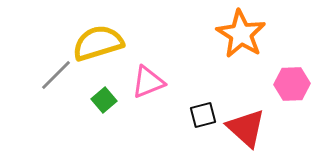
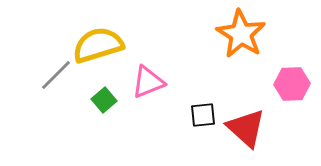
yellow semicircle: moved 2 px down
black square: rotated 8 degrees clockwise
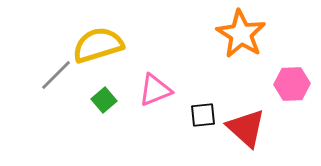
pink triangle: moved 7 px right, 8 px down
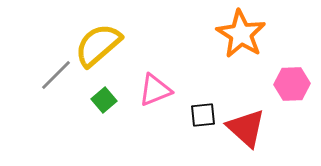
yellow semicircle: rotated 24 degrees counterclockwise
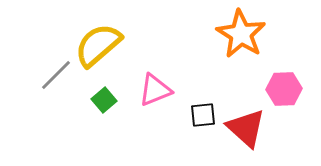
pink hexagon: moved 8 px left, 5 px down
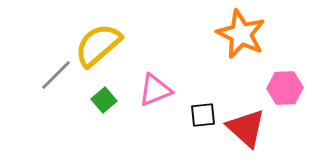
orange star: rotated 6 degrees counterclockwise
pink hexagon: moved 1 px right, 1 px up
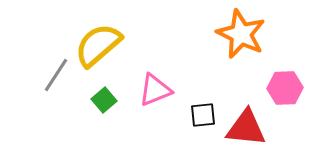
gray line: rotated 12 degrees counterclockwise
red triangle: rotated 36 degrees counterclockwise
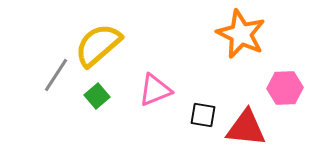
green square: moved 7 px left, 4 px up
black square: rotated 16 degrees clockwise
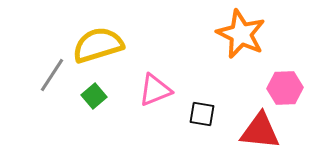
yellow semicircle: rotated 24 degrees clockwise
gray line: moved 4 px left
green square: moved 3 px left
black square: moved 1 px left, 1 px up
red triangle: moved 14 px right, 3 px down
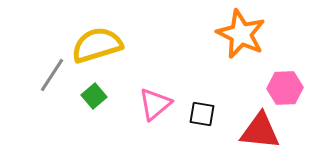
yellow semicircle: moved 1 px left
pink triangle: moved 14 px down; rotated 18 degrees counterclockwise
